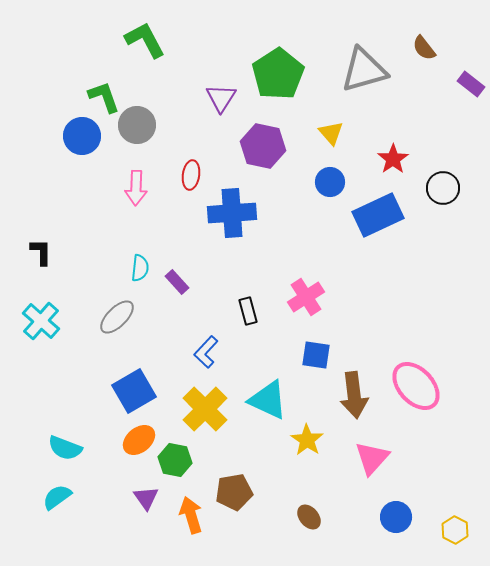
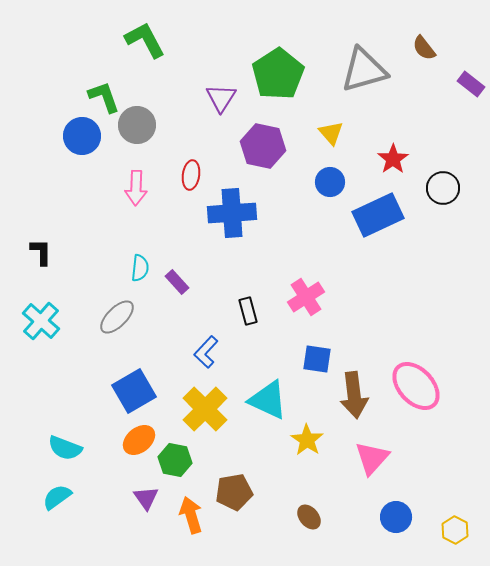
blue square at (316, 355): moved 1 px right, 4 px down
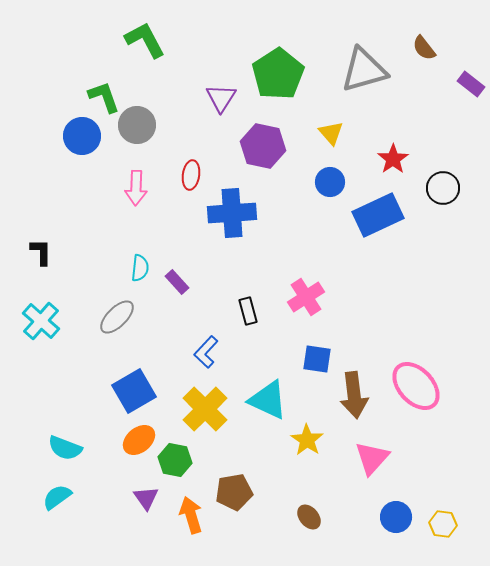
yellow hexagon at (455, 530): moved 12 px left, 6 px up; rotated 20 degrees counterclockwise
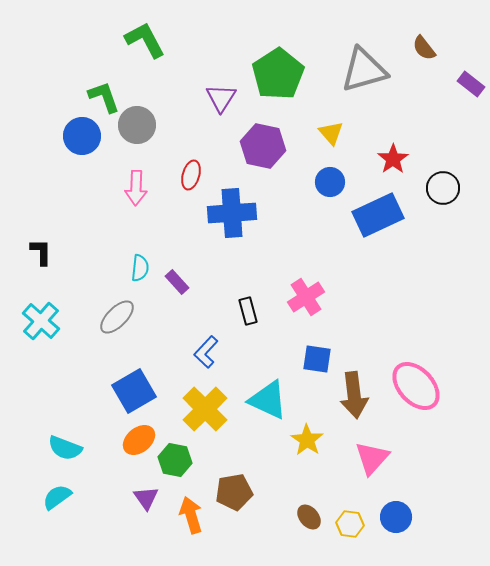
red ellipse at (191, 175): rotated 8 degrees clockwise
yellow hexagon at (443, 524): moved 93 px left
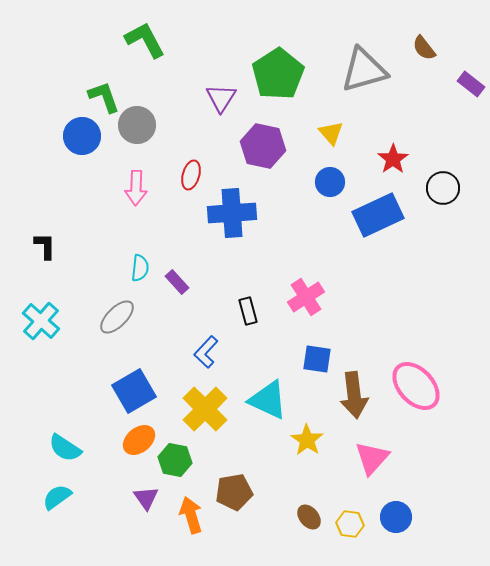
black L-shape at (41, 252): moved 4 px right, 6 px up
cyan semicircle at (65, 448): rotated 12 degrees clockwise
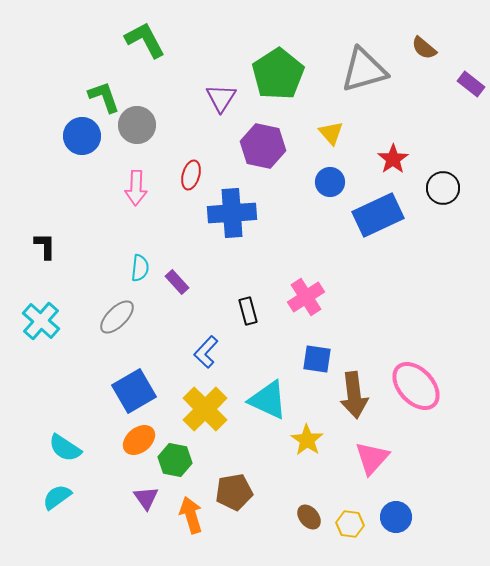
brown semicircle at (424, 48): rotated 12 degrees counterclockwise
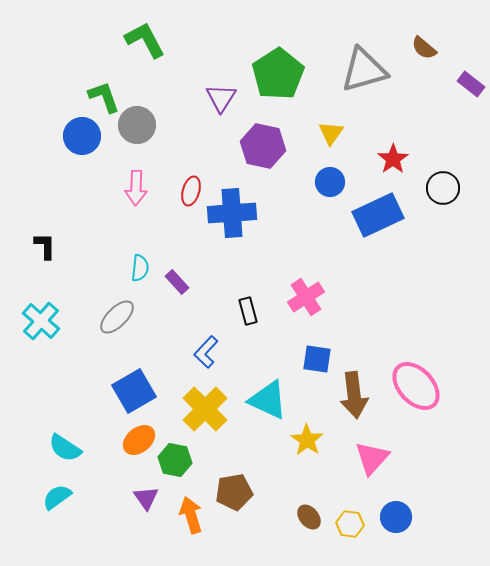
yellow triangle at (331, 133): rotated 16 degrees clockwise
red ellipse at (191, 175): moved 16 px down
